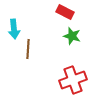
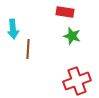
red rectangle: rotated 18 degrees counterclockwise
cyan arrow: moved 1 px left
red cross: moved 4 px right, 1 px down
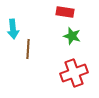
red cross: moved 3 px left, 8 px up
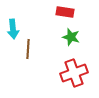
green star: moved 1 px left, 1 px down
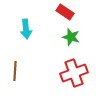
red rectangle: rotated 24 degrees clockwise
cyan arrow: moved 13 px right
brown line: moved 13 px left, 22 px down
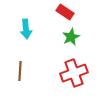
green star: rotated 30 degrees clockwise
brown line: moved 5 px right
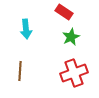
red rectangle: moved 1 px left
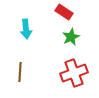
brown line: moved 1 px down
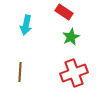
cyan arrow: moved 4 px up; rotated 18 degrees clockwise
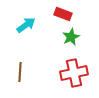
red rectangle: moved 1 px left, 2 px down; rotated 12 degrees counterclockwise
cyan arrow: rotated 138 degrees counterclockwise
red cross: rotated 8 degrees clockwise
